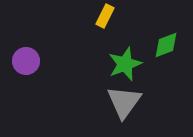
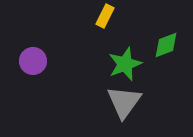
purple circle: moved 7 px right
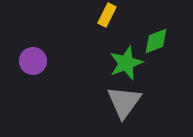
yellow rectangle: moved 2 px right, 1 px up
green diamond: moved 10 px left, 4 px up
green star: moved 1 px right, 1 px up
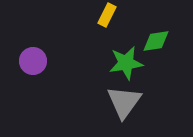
green diamond: rotated 12 degrees clockwise
green star: rotated 12 degrees clockwise
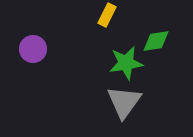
purple circle: moved 12 px up
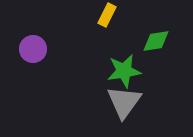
green star: moved 2 px left, 8 px down
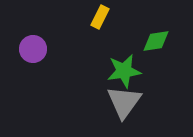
yellow rectangle: moved 7 px left, 2 px down
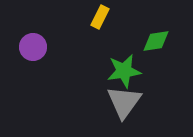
purple circle: moved 2 px up
